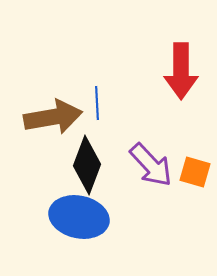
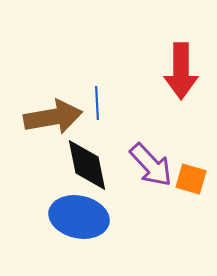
black diamond: rotated 32 degrees counterclockwise
orange square: moved 4 px left, 7 px down
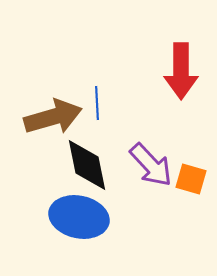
brown arrow: rotated 6 degrees counterclockwise
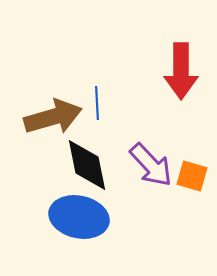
orange square: moved 1 px right, 3 px up
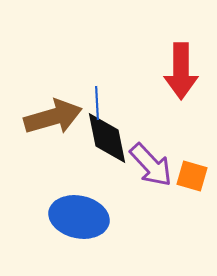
black diamond: moved 20 px right, 27 px up
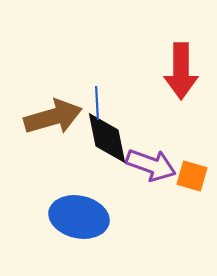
purple arrow: rotated 27 degrees counterclockwise
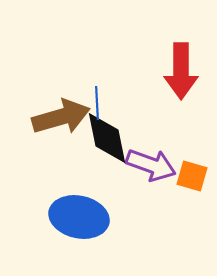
brown arrow: moved 8 px right
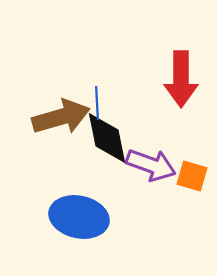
red arrow: moved 8 px down
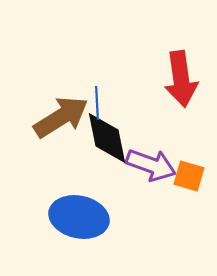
red arrow: rotated 8 degrees counterclockwise
brown arrow: rotated 16 degrees counterclockwise
orange square: moved 3 px left
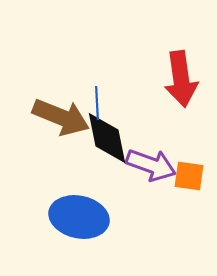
brown arrow: rotated 54 degrees clockwise
orange square: rotated 8 degrees counterclockwise
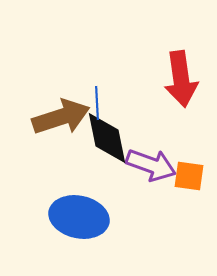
brown arrow: rotated 40 degrees counterclockwise
